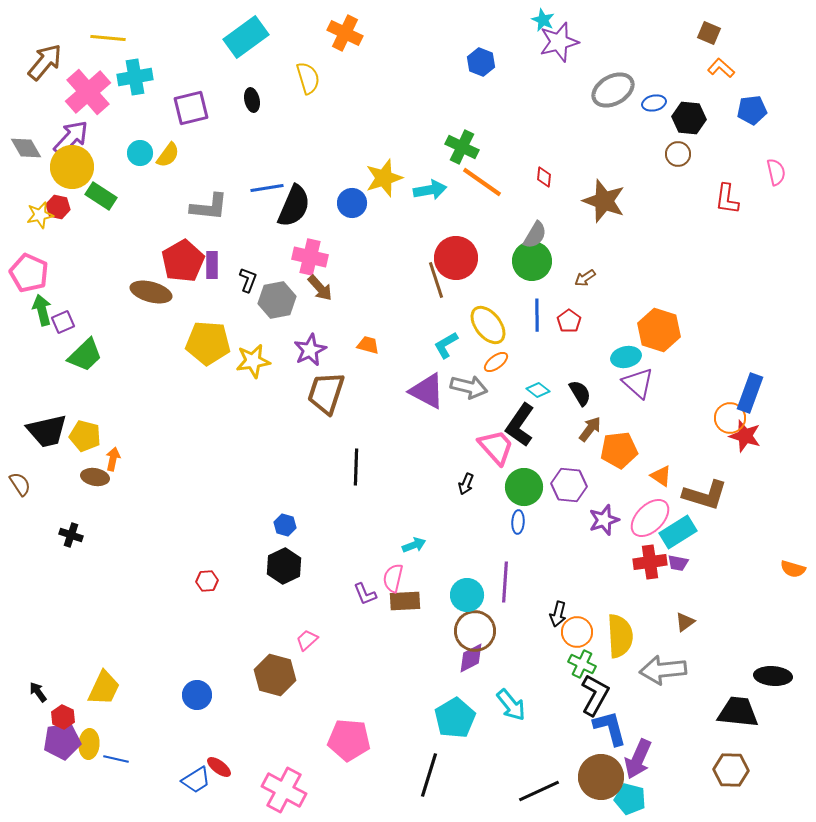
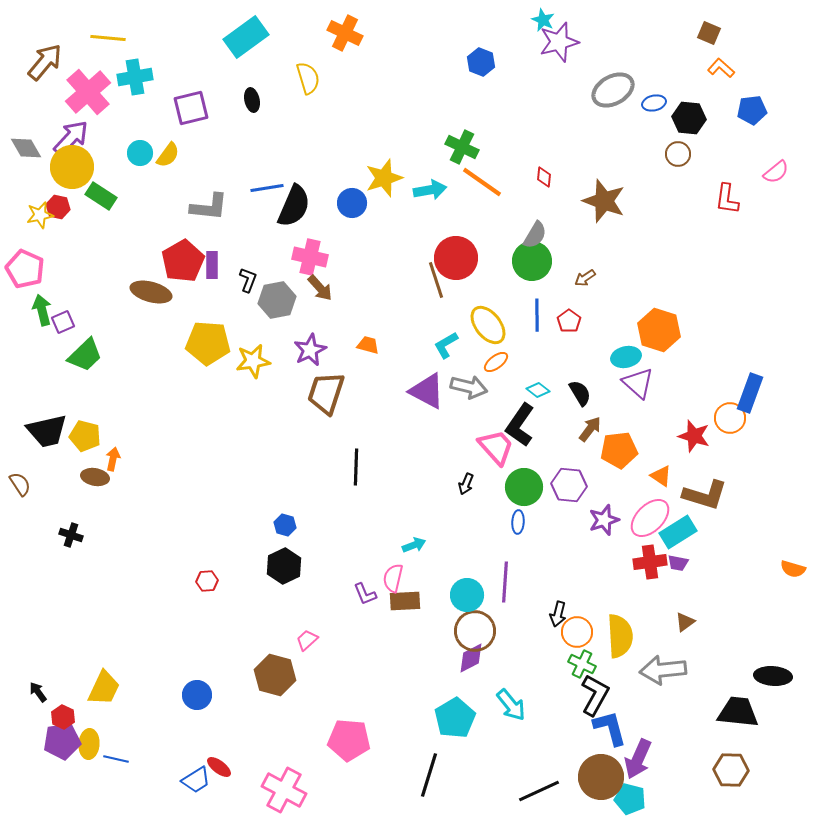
pink semicircle at (776, 172): rotated 64 degrees clockwise
pink pentagon at (29, 273): moved 4 px left, 4 px up
red star at (745, 436): moved 51 px left
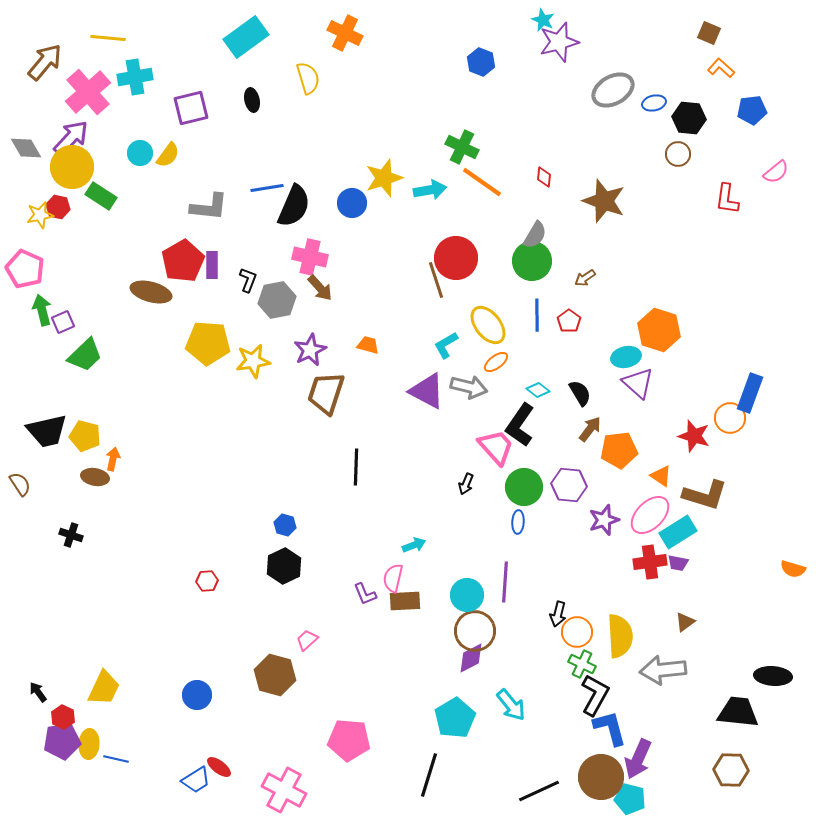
pink ellipse at (650, 518): moved 3 px up
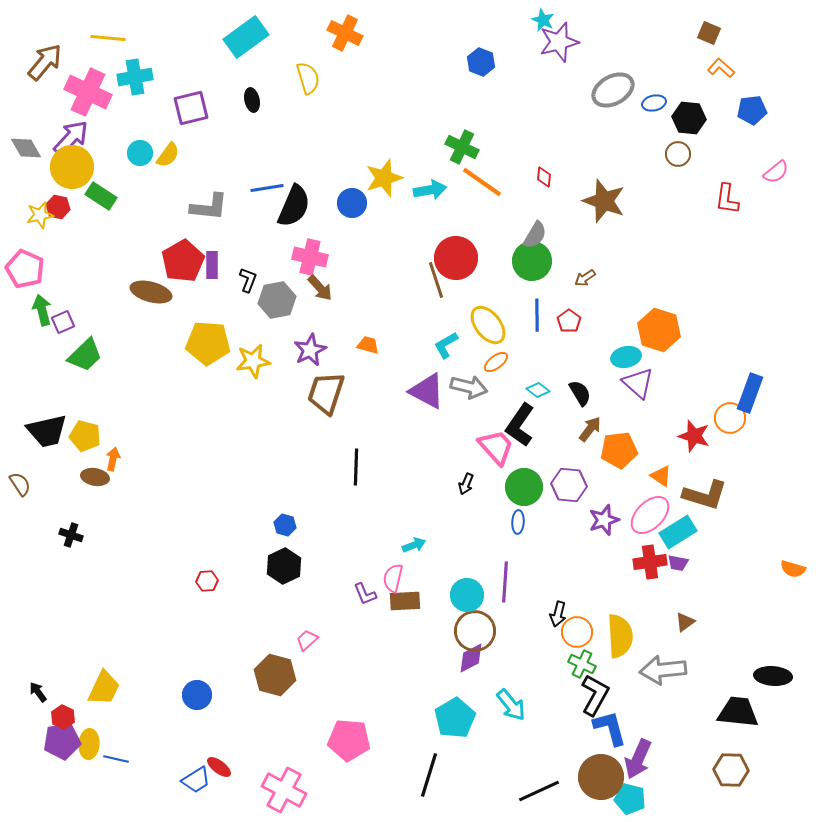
pink cross at (88, 92): rotated 24 degrees counterclockwise
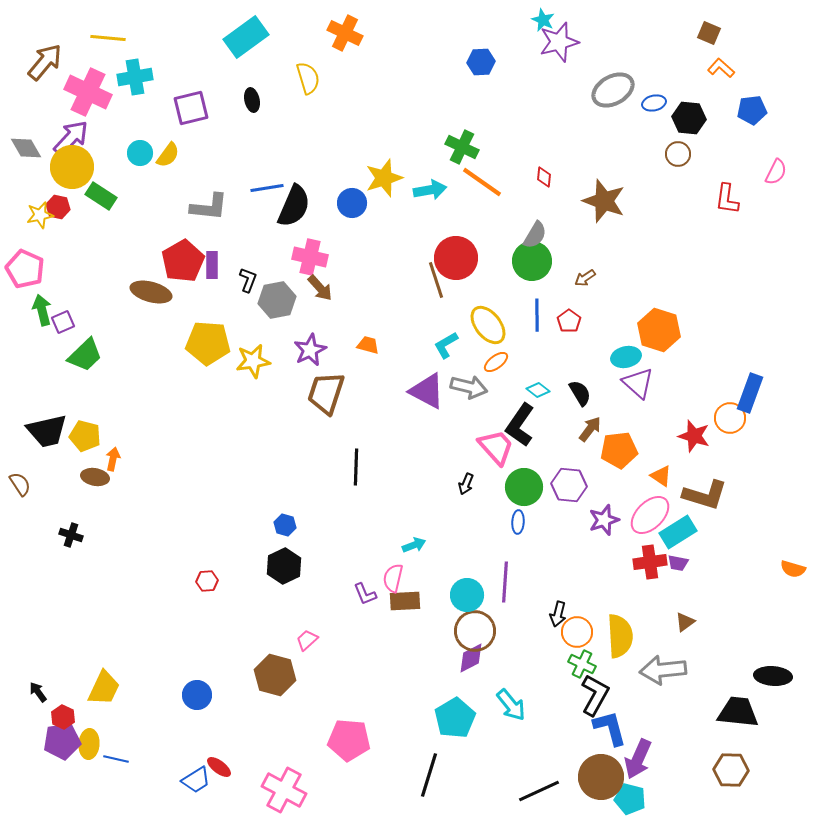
blue hexagon at (481, 62): rotated 24 degrees counterclockwise
pink semicircle at (776, 172): rotated 24 degrees counterclockwise
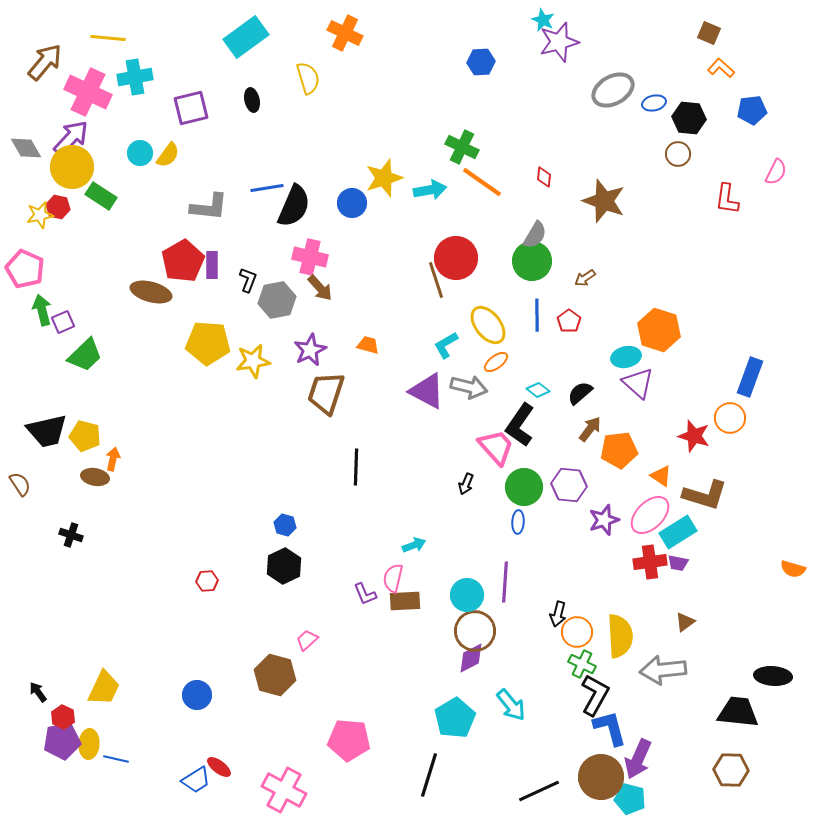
black semicircle at (580, 393): rotated 100 degrees counterclockwise
blue rectangle at (750, 393): moved 16 px up
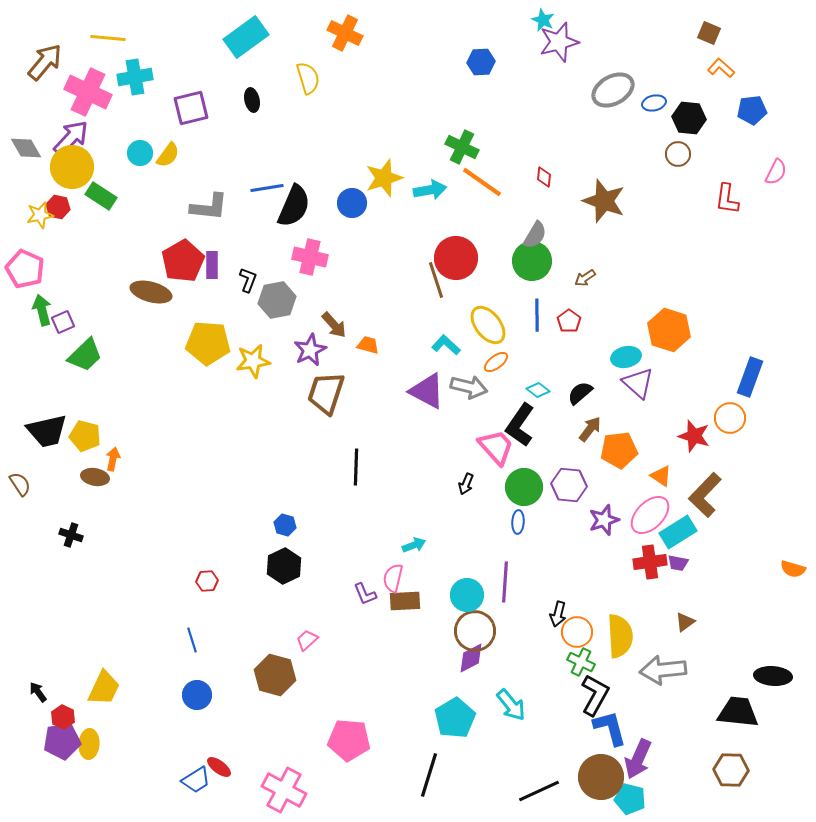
brown arrow at (320, 288): moved 14 px right, 37 px down
orange hexagon at (659, 330): moved 10 px right
cyan L-shape at (446, 345): rotated 72 degrees clockwise
brown L-shape at (705, 495): rotated 117 degrees clockwise
green cross at (582, 664): moved 1 px left, 2 px up
blue line at (116, 759): moved 76 px right, 119 px up; rotated 60 degrees clockwise
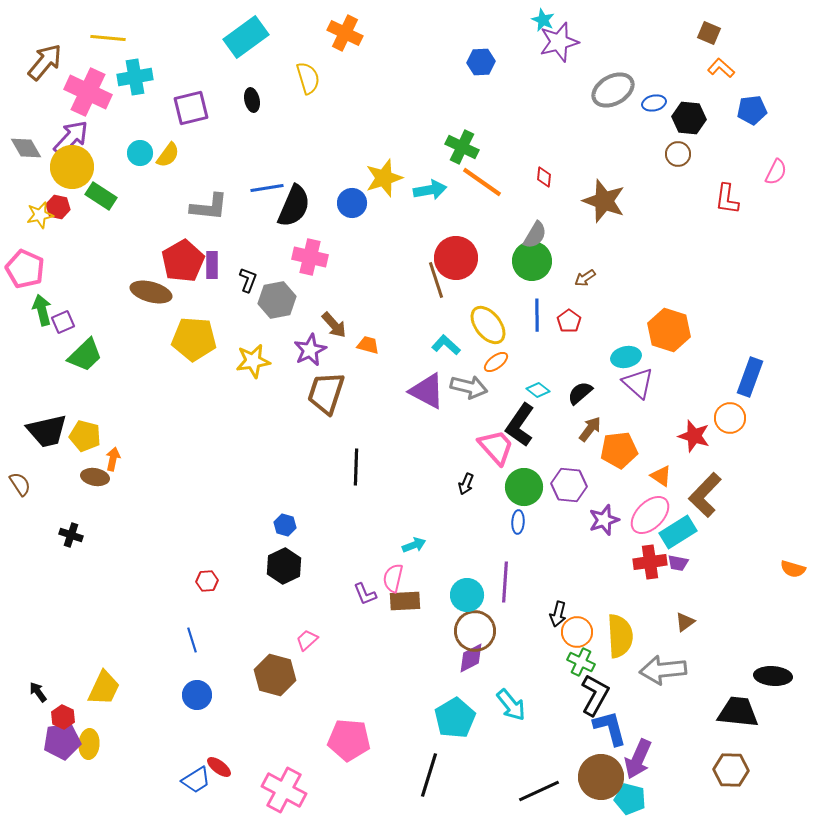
yellow pentagon at (208, 343): moved 14 px left, 4 px up
